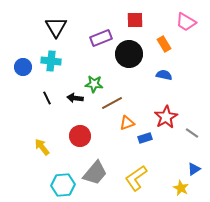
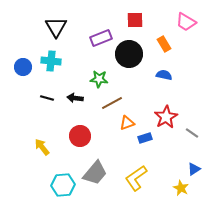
green star: moved 5 px right, 5 px up
black line: rotated 48 degrees counterclockwise
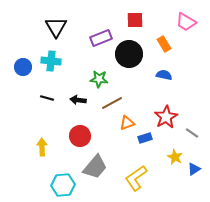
black arrow: moved 3 px right, 2 px down
yellow arrow: rotated 36 degrees clockwise
gray trapezoid: moved 6 px up
yellow star: moved 6 px left, 31 px up
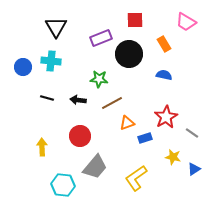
yellow star: moved 2 px left; rotated 14 degrees counterclockwise
cyan hexagon: rotated 10 degrees clockwise
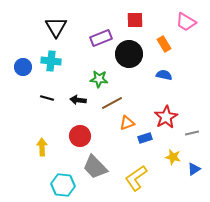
gray line: rotated 48 degrees counterclockwise
gray trapezoid: rotated 96 degrees clockwise
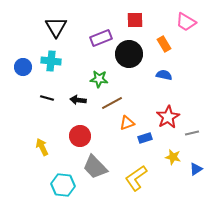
red star: moved 2 px right
yellow arrow: rotated 24 degrees counterclockwise
blue triangle: moved 2 px right
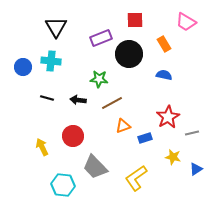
orange triangle: moved 4 px left, 3 px down
red circle: moved 7 px left
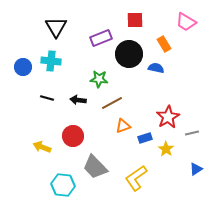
blue semicircle: moved 8 px left, 7 px up
yellow arrow: rotated 42 degrees counterclockwise
yellow star: moved 7 px left, 8 px up; rotated 21 degrees clockwise
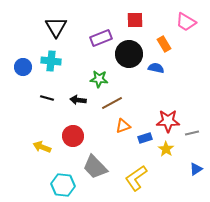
red star: moved 4 px down; rotated 30 degrees clockwise
